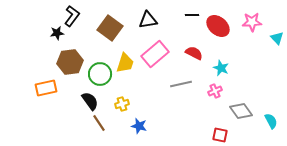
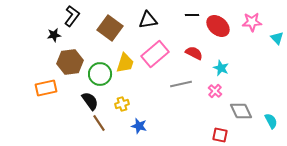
black star: moved 3 px left, 2 px down
pink cross: rotated 24 degrees counterclockwise
gray diamond: rotated 10 degrees clockwise
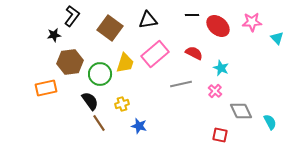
cyan semicircle: moved 1 px left, 1 px down
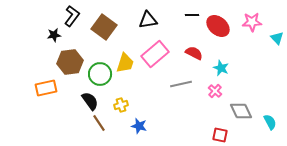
brown square: moved 6 px left, 1 px up
yellow cross: moved 1 px left, 1 px down
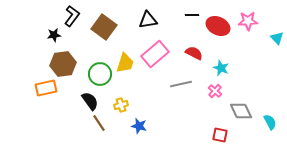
pink star: moved 4 px left, 1 px up
red ellipse: rotated 15 degrees counterclockwise
brown hexagon: moved 7 px left, 2 px down
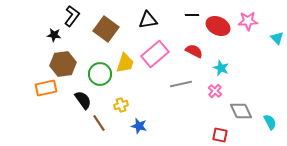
brown square: moved 2 px right, 2 px down
black star: rotated 16 degrees clockwise
red semicircle: moved 2 px up
black semicircle: moved 7 px left, 1 px up
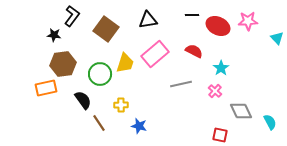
cyan star: rotated 14 degrees clockwise
yellow cross: rotated 16 degrees clockwise
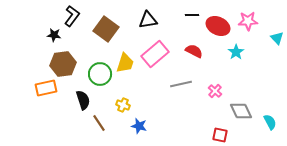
cyan star: moved 15 px right, 16 px up
black semicircle: rotated 18 degrees clockwise
yellow cross: moved 2 px right; rotated 24 degrees clockwise
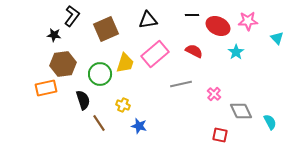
brown square: rotated 30 degrees clockwise
pink cross: moved 1 px left, 3 px down
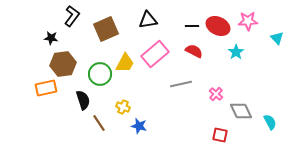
black line: moved 11 px down
black star: moved 3 px left, 3 px down
yellow trapezoid: rotated 10 degrees clockwise
pink cross: moved 2 px right
yellow cross: moved 2 px down
